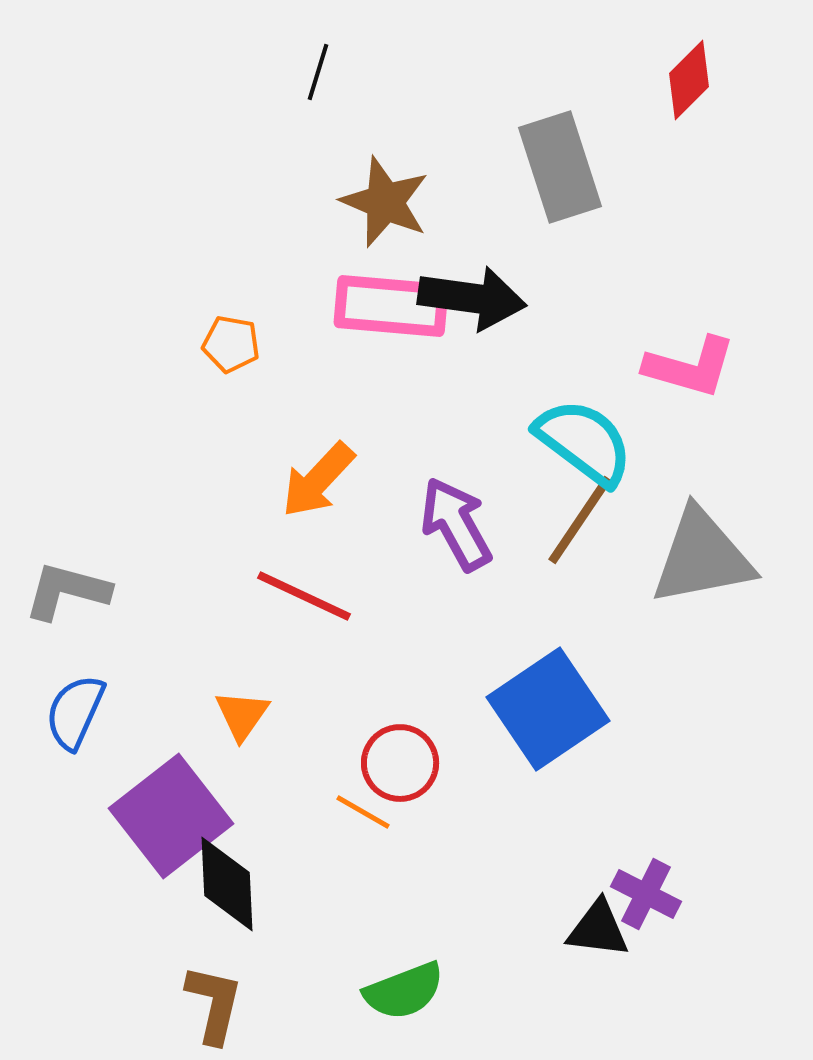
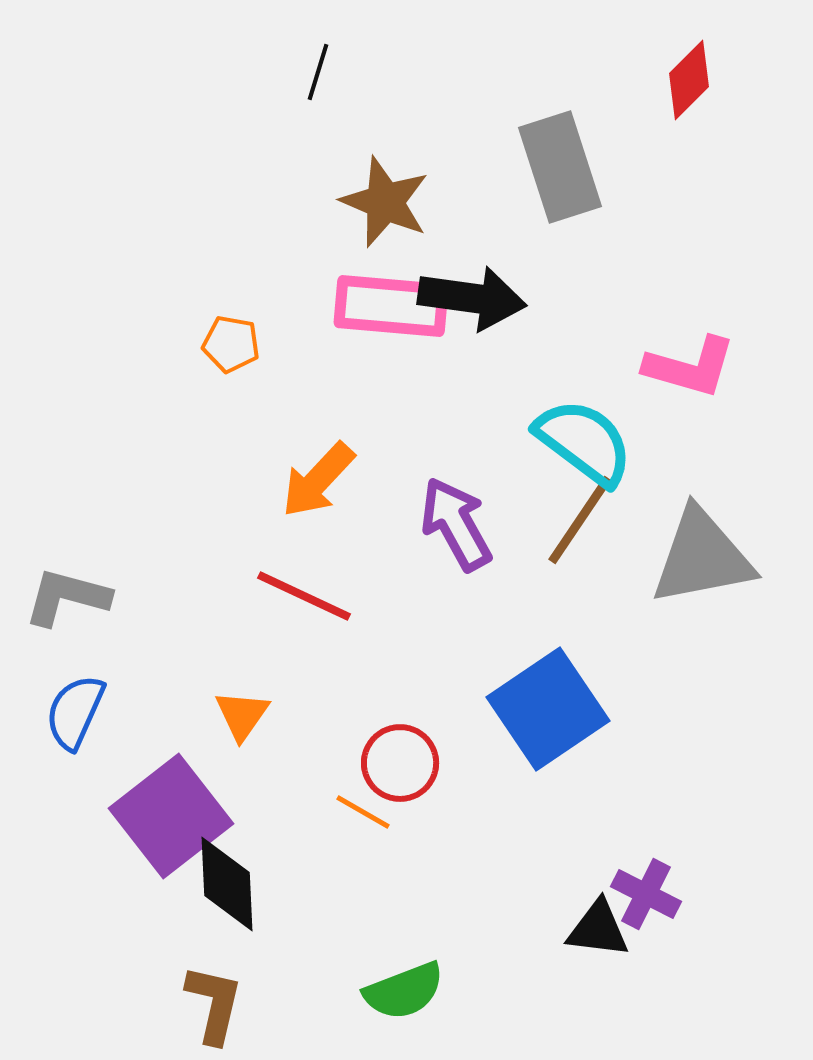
gray L-shape: moved 6 px down
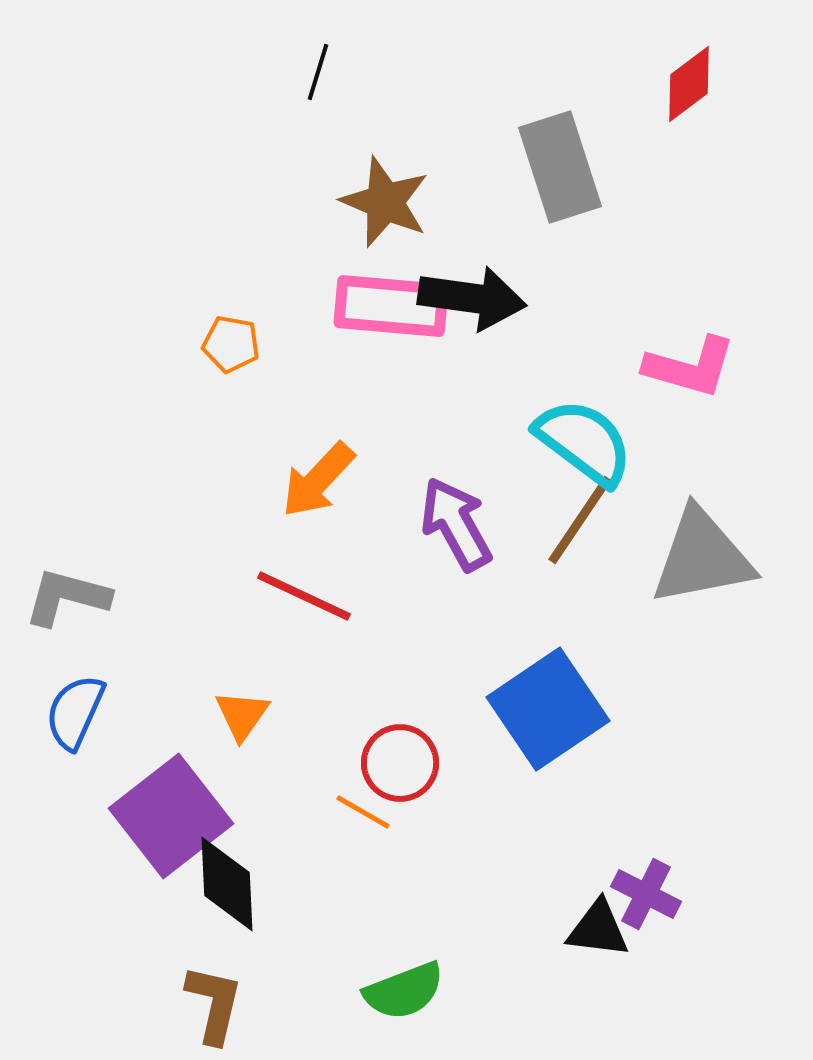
red diamond: moved 4 px down; rotated 8 degrees clockwise
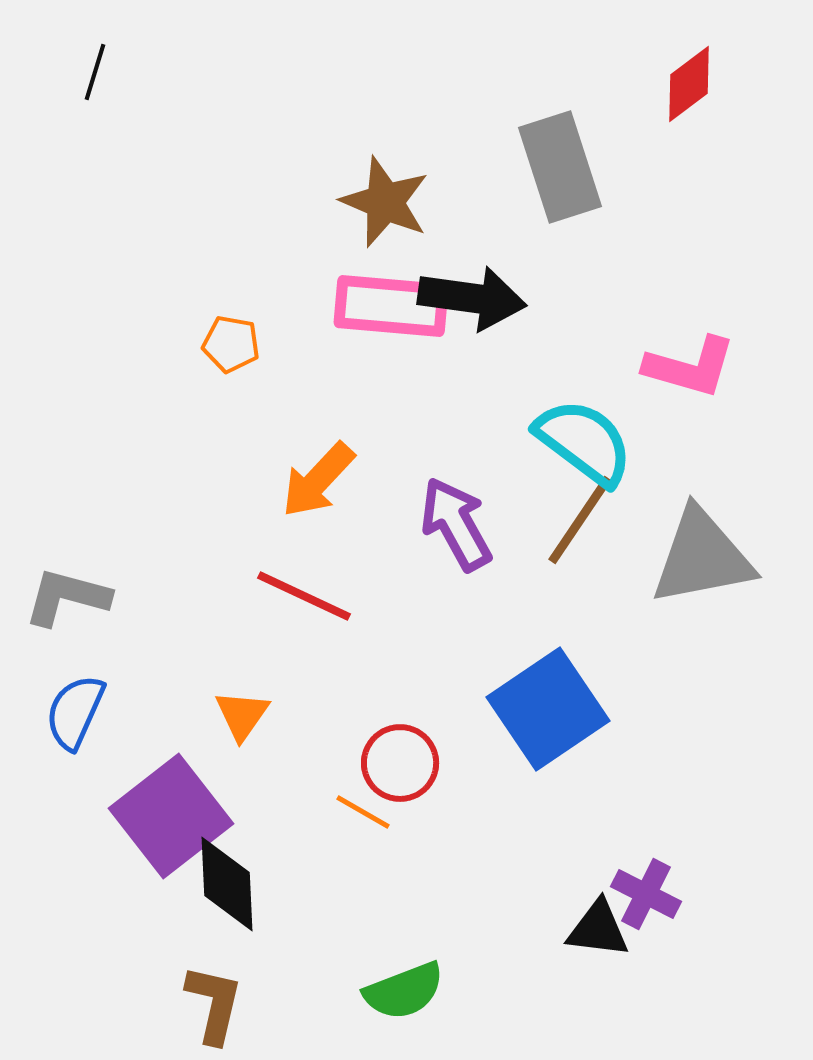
black line: moved 223 px left
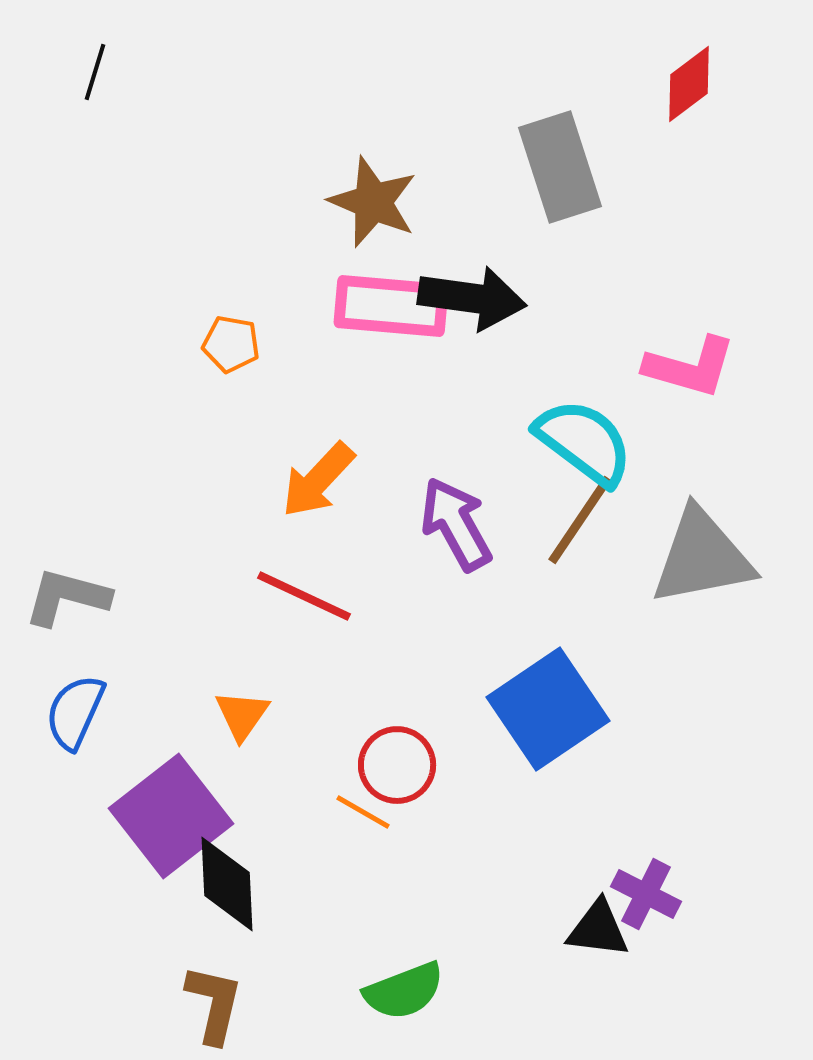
brown star: moved 12 px left
red circle: moved 3 px left, 2 px down
